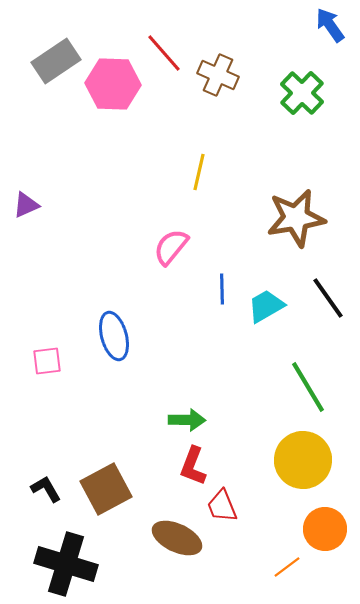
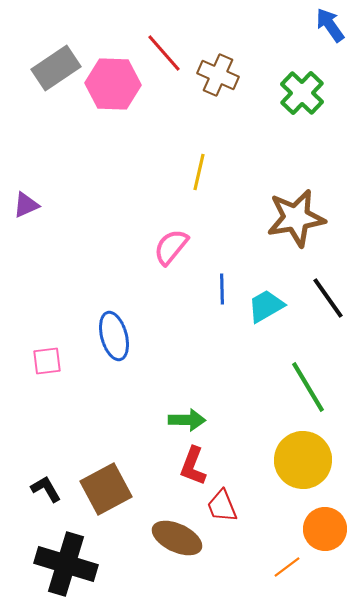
gray rectangle: moved 7 px down
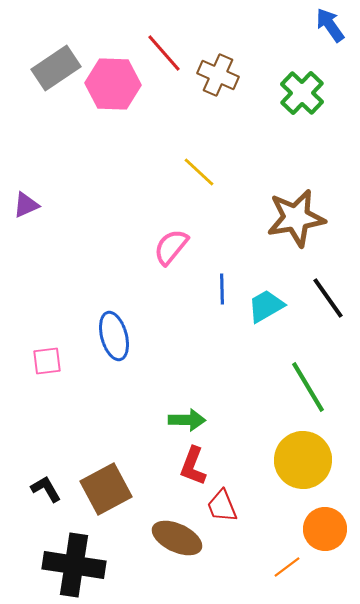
yellow line: rotated 60 degrees counterclockwise
black cross: moved 8 px right, 1 px down; rotated 8 degrees counterclockwise
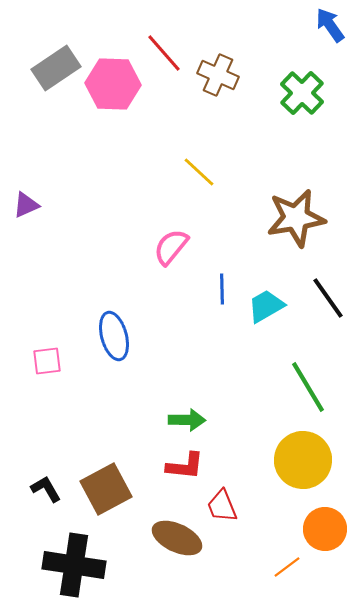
red L-shape: moved 8 px left; rotated 105 degrees counterclockwise
